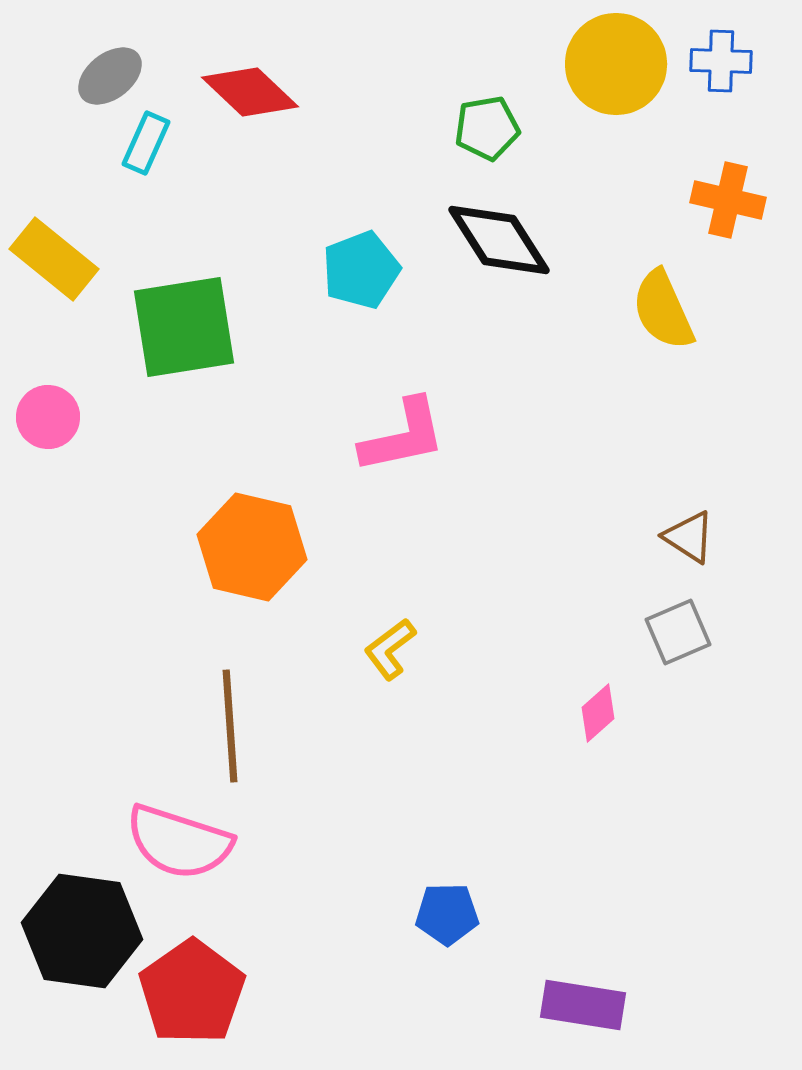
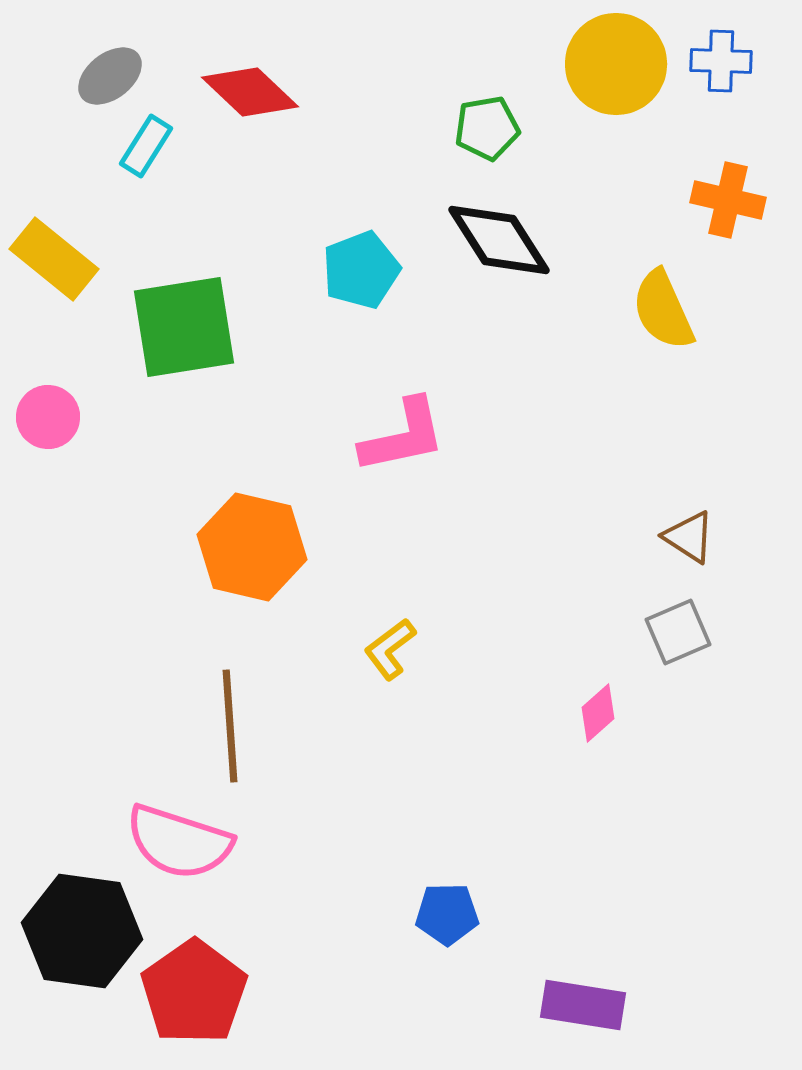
cyan rectangle: moved 3 px down; rotated 8 degrees clockwise
red pentagon: moved 2 px right
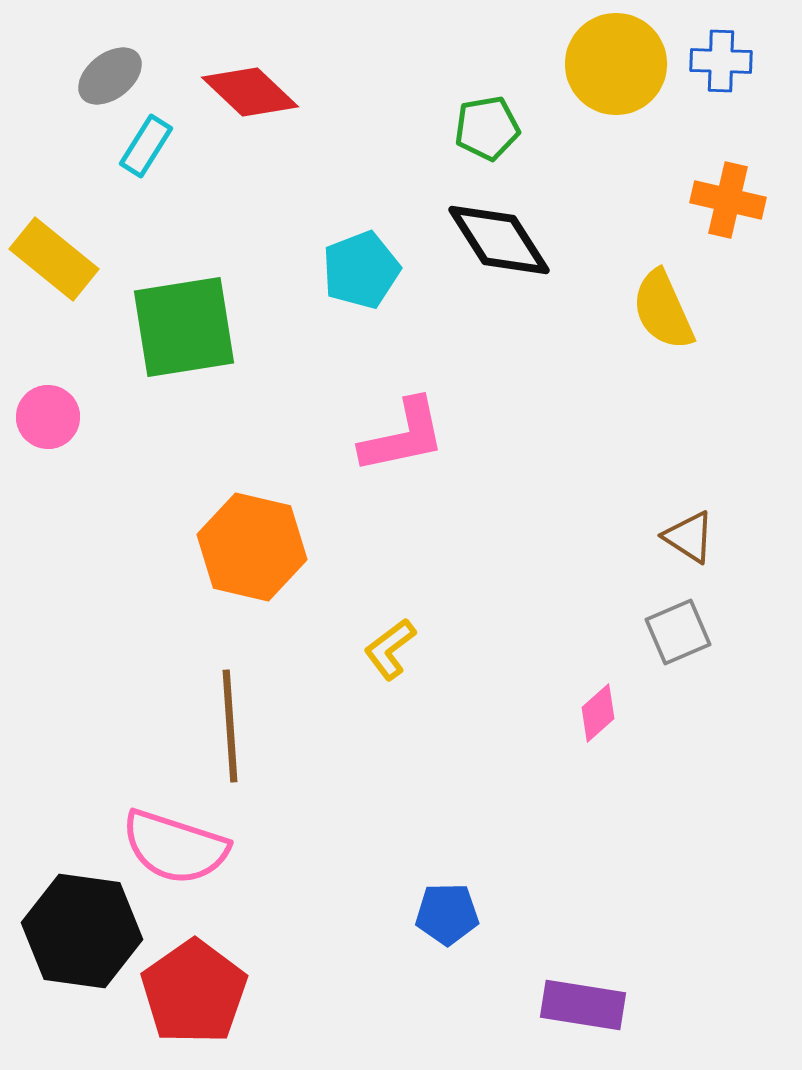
pink semicircle: moved 4 px left, 5 px down
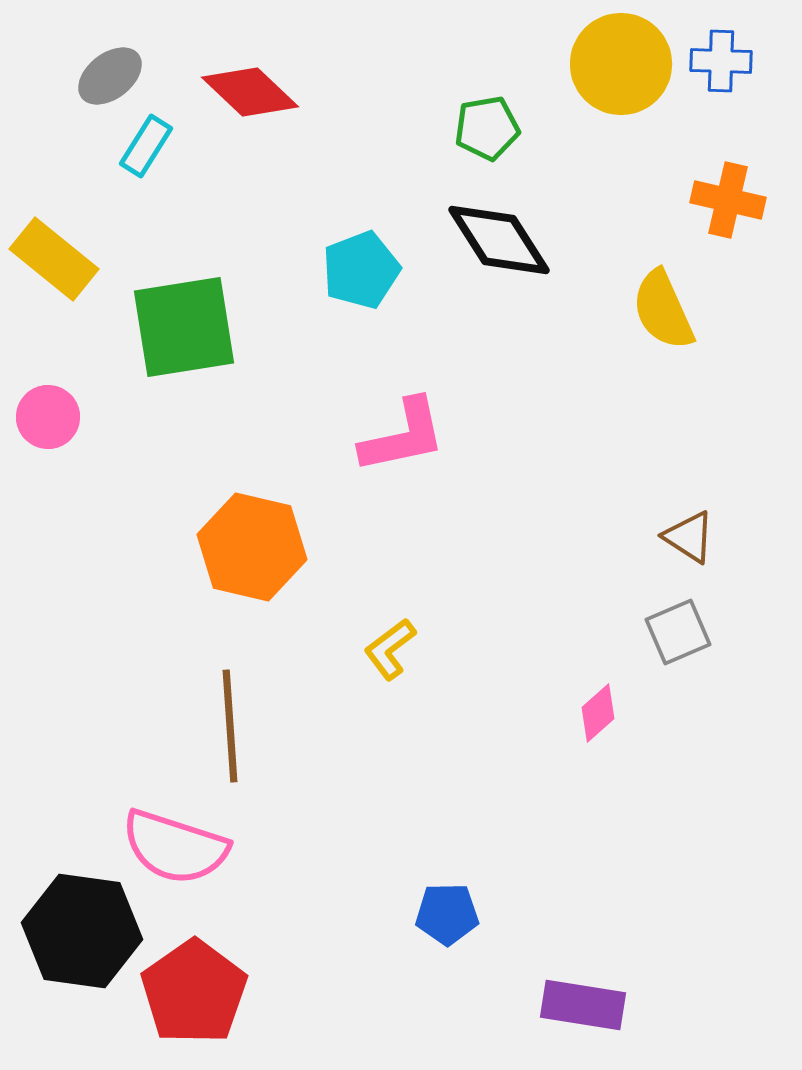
yellow circle: moved 5 px right
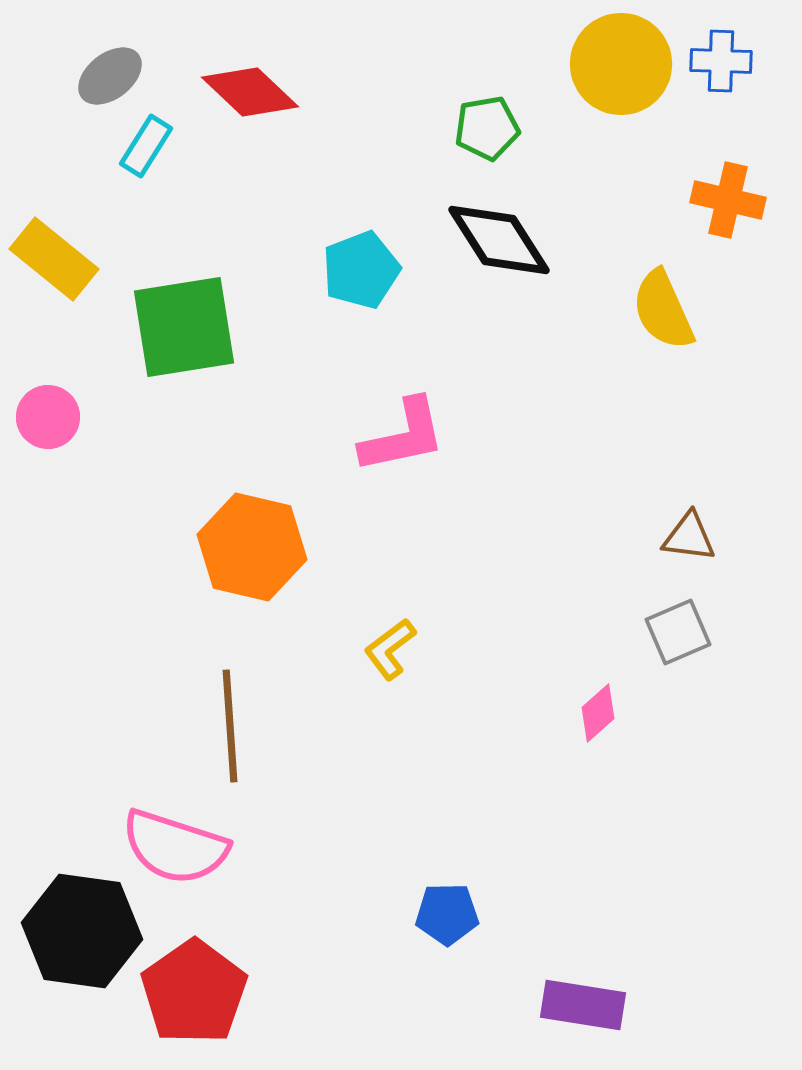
brown triangle: rotated 26 degrees counterclockwise
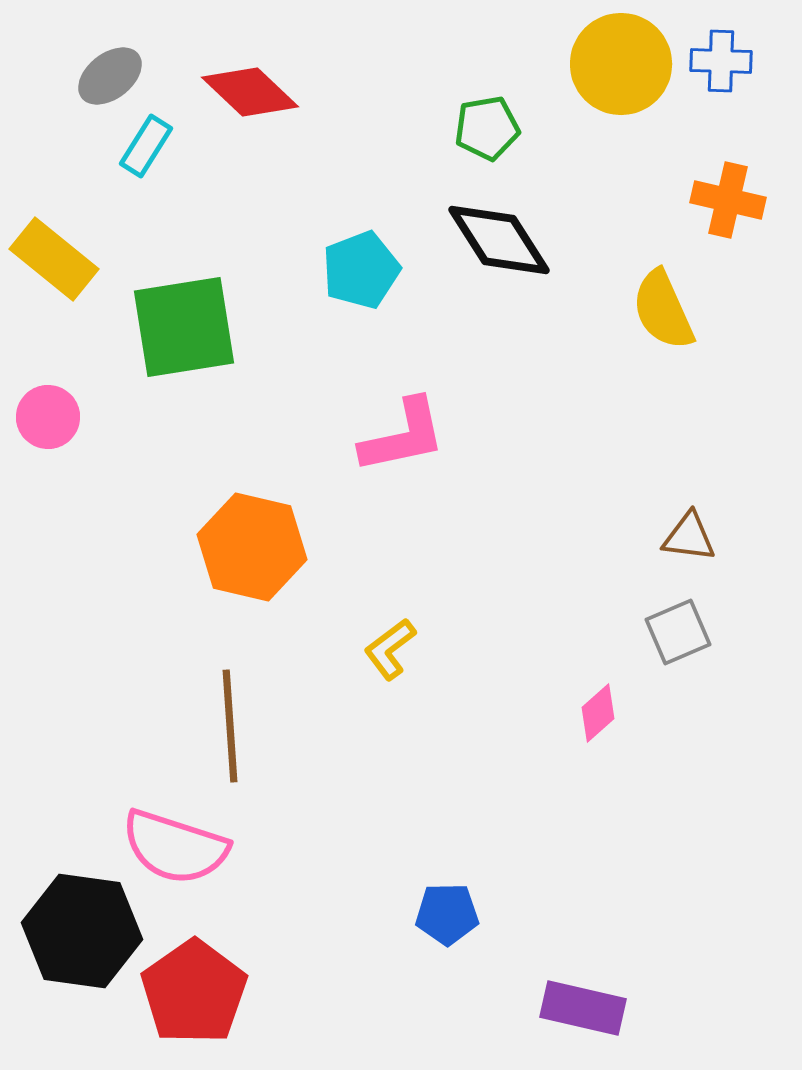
purple rectangle: moved 3 px down; rotated 4 degrees clockwise
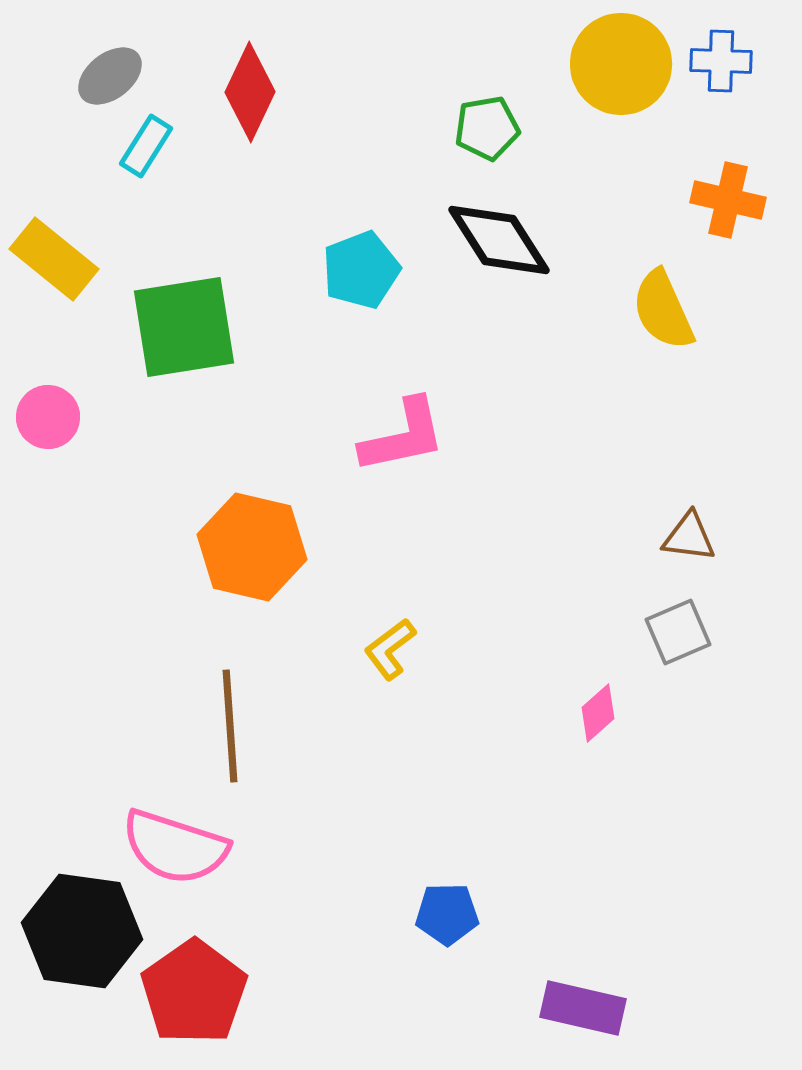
red diamond: rotated 72 degrees clockwise
